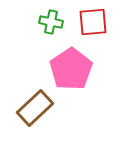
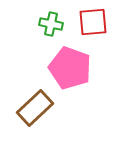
green cross: moved 2 px down
pink pentagon: moved 1 px left, 1 px up; rotated 18 degrees counterclockwise
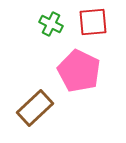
green cross: rotated 15 degrees clockwise
pink pentagon: moved 9 px right, 3 px down; rotated 6 degrees clockwise
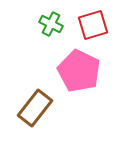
red square: moved 3 px down; rotated 12 degrees counterclockwise
brown rectangle: rotated 9 degrees counterclockwise
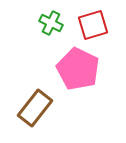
green cross: moved 1 px up
pink pentagon: moved 1 px left, 2 px up
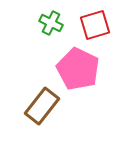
red square: moved 2 px right
brown rectangle: moved 7 px right, 2 px up
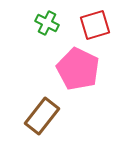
green cross: moved 4 px left
brown rectangle: moved 10 px down
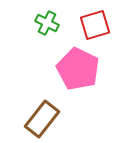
brown rectangle: moved 3 px down
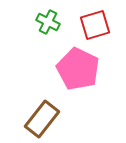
green cross: moved 1 px right, 1 px up
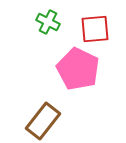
red square: moved 4 px down; rotated 12 degrees clockwise
brown rectangle: moved 1 px right, 2 px down
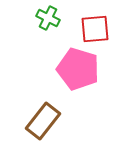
green cross: moved 4 px up
pink pentagon: rotated 9 degrees counterclockwise
